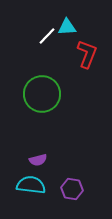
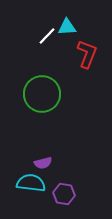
purple semicircle: moved 5 px right, 3 px down
cyan semicircle: moved 2 px up
purple hexagon: moved 8 px left, 5 px down
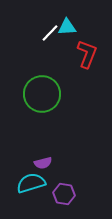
white line: moved 3 px right, 3 px up
cyan semicircle: rotated 24 degrees counterclockwise
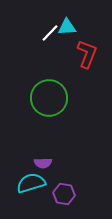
green circle: moved 7 px right, 4 px down
purple semicircle: rotated 12 degrees clockwise
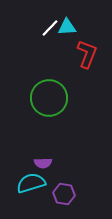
white line: moved 5 px up
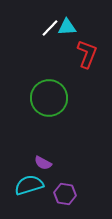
purple semicircle: rotated 30 degrees clockwise
cyan semicircle: moved 2 px left, 2 px down
purple hexagon: moved 1 px right
